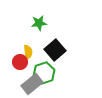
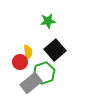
green star: moved 9 px right, 2 px up
gray rectangle: moved 1 px left, 1 px up
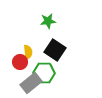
black square: rotated 15 degrees counterclockwise
green hexagon: rotated 20 degrees clockwise
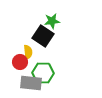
green star: moved 4 px right
black square: moved 12 px left, 14 px up
green hexagon: moved 1 px left
gray rectangle: rotated 45 degrees clockwise
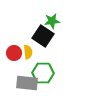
red circle: moved 6 px left, 9 px up
gray rectangle: moved 4 px left
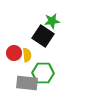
yellow semicircle: moved 1 px left, 3 px down
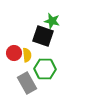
green star: rotated 21 degrees clockwise
black square: rotated 15 degrees counterclockwise
green hexagon: moved 2 px right, 4 px up
gray rectangle: rotated 55 degrees clockwise
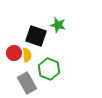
green star: moved 6 px right, 4 px down
black square: moved 7 px left
green hexagon: moved 4 px right; rotated 20 degrees clockwise
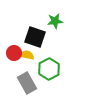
green star: moved 3 px left, 4 px up; rotated 21 degrees counterclockwise
black square: moved 1 px left, 1 px down
yellow semicircle: rotated 72 degrees counterclockwise
green hexagon: rotated 10 degrees clockwise
